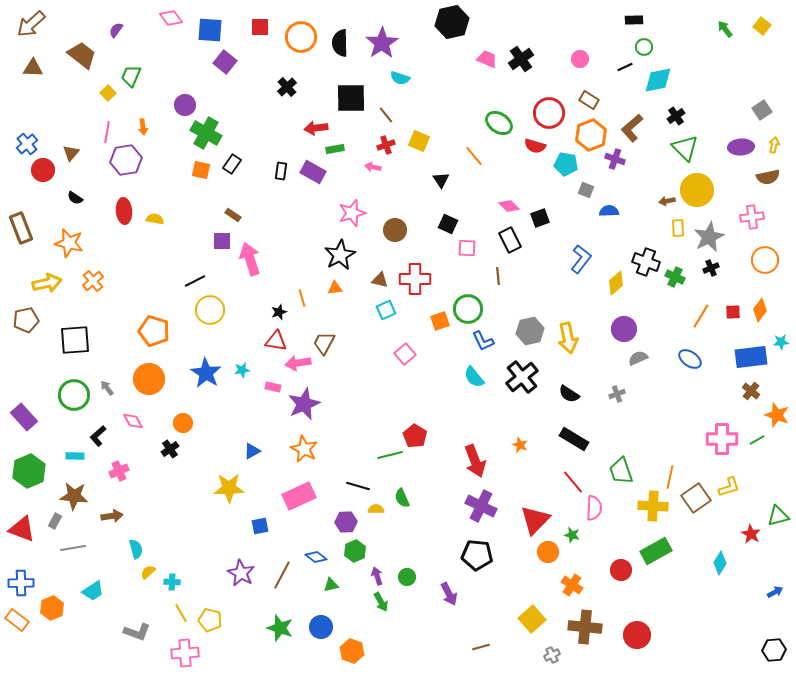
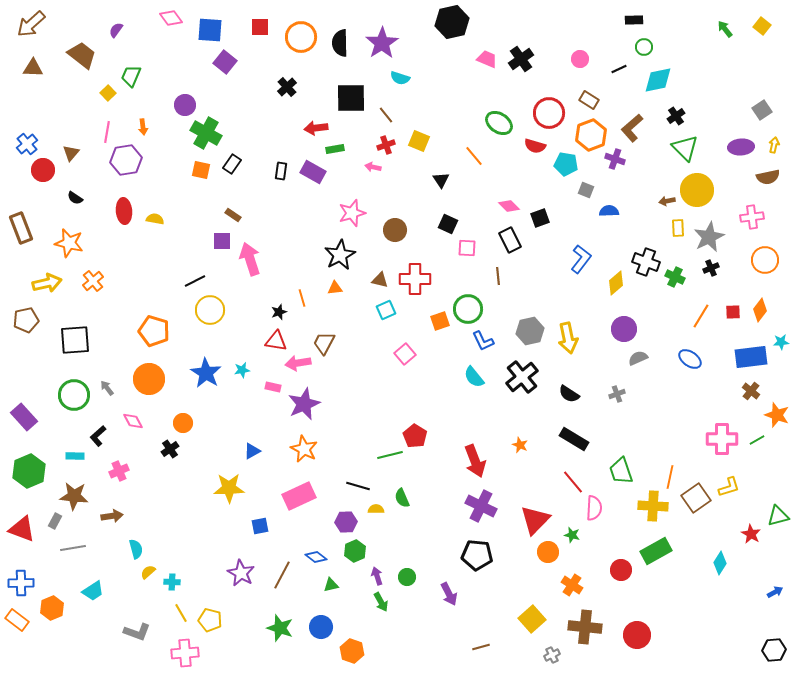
black line at (625, 67): moved 6 px left, 2 px down
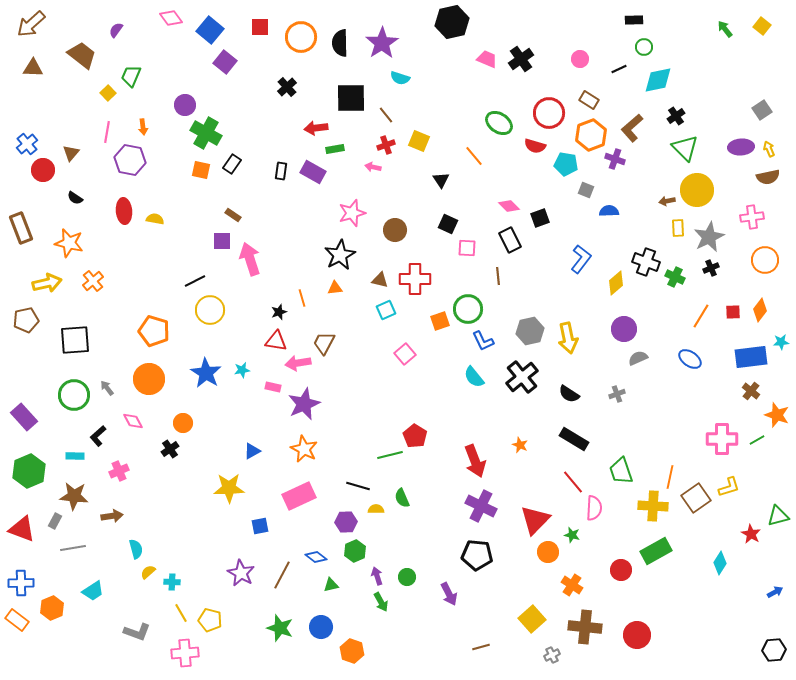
blue square at (210, 30): rotated 36 degrees clockwise
yellow arrow at (774, 145): moved 5 px left, 4 px down; rotated 35 degrees counterclockwise
purple hexagon at (126, 160): moved 4 px right; rotated 20 degrees clockwise
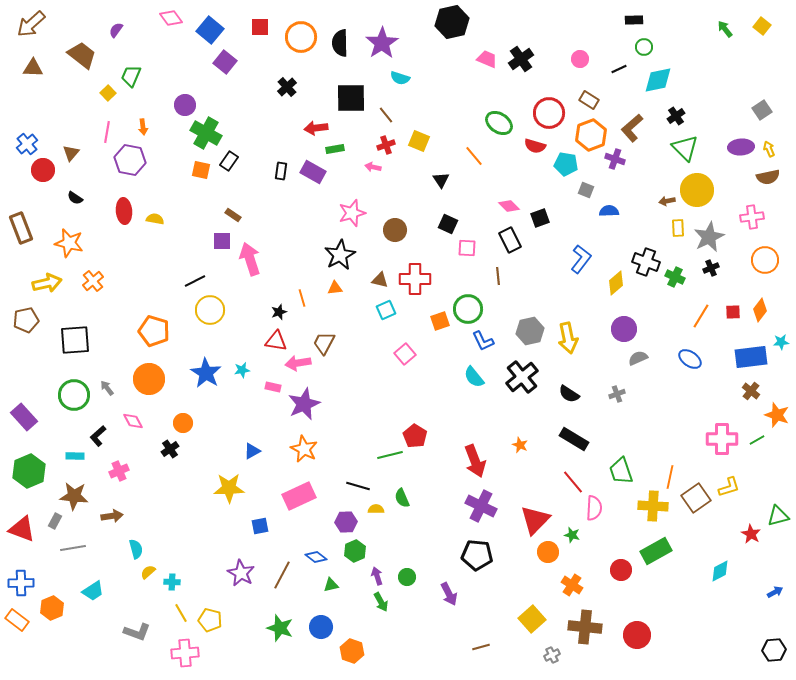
black rectangle at (232, 164): moved 3 px left, 3 px up
cyan diamond at (720, 563): moved 8 px down; rotated 30 degrees clockwise
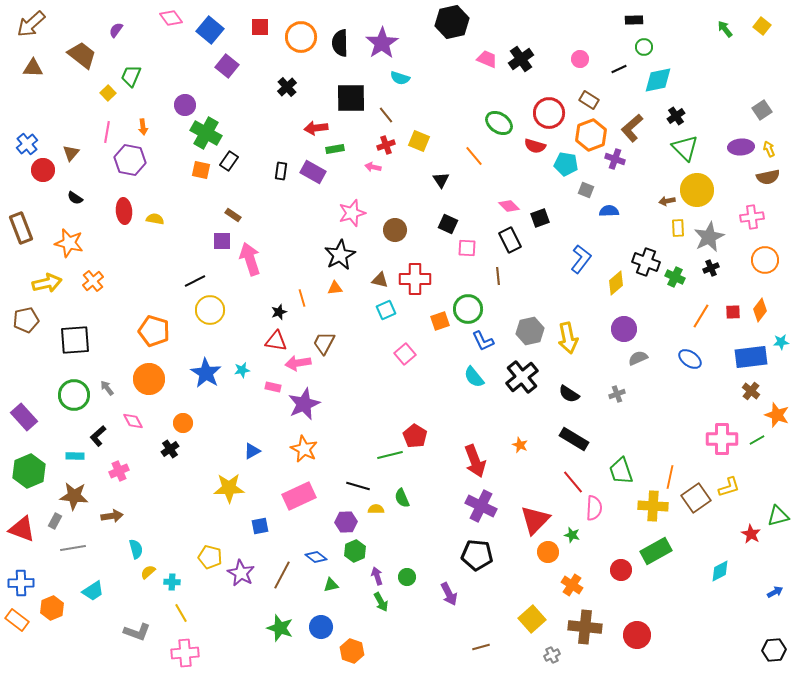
purple square at (225, 62): moved 2 px right, 4 px down
yellow pentagon at (210, 620): moved 63 px up
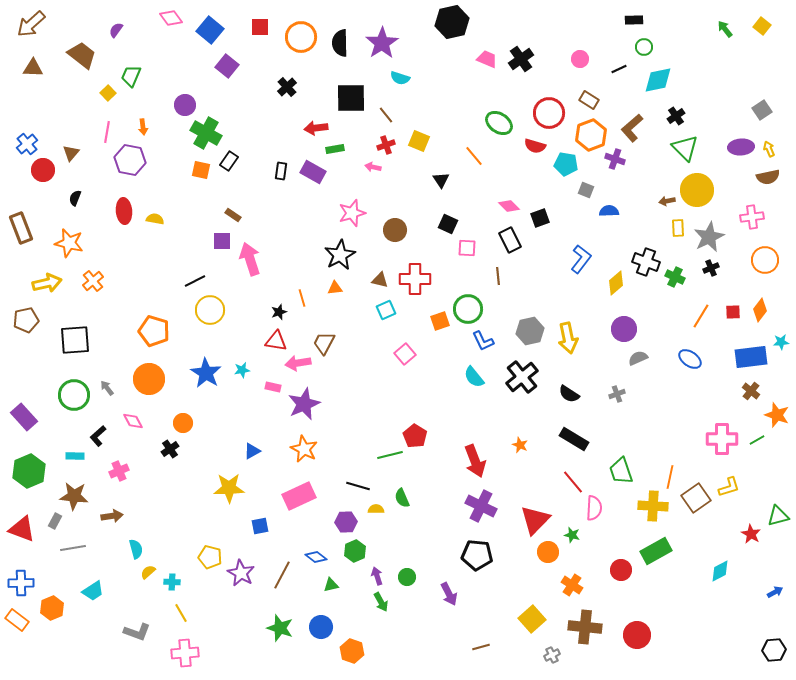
black semicircle at (75, 198): rotated 77 degrees clockwise
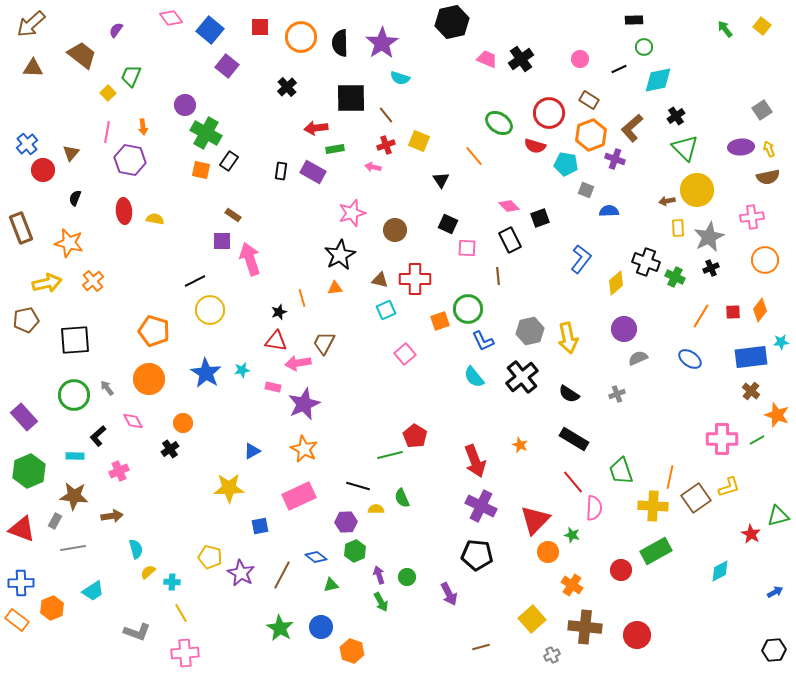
purple arrow at (377, 576): moved 2 px right, 1 px up
green star at (280, 628): rotated 12 degrees clockwise
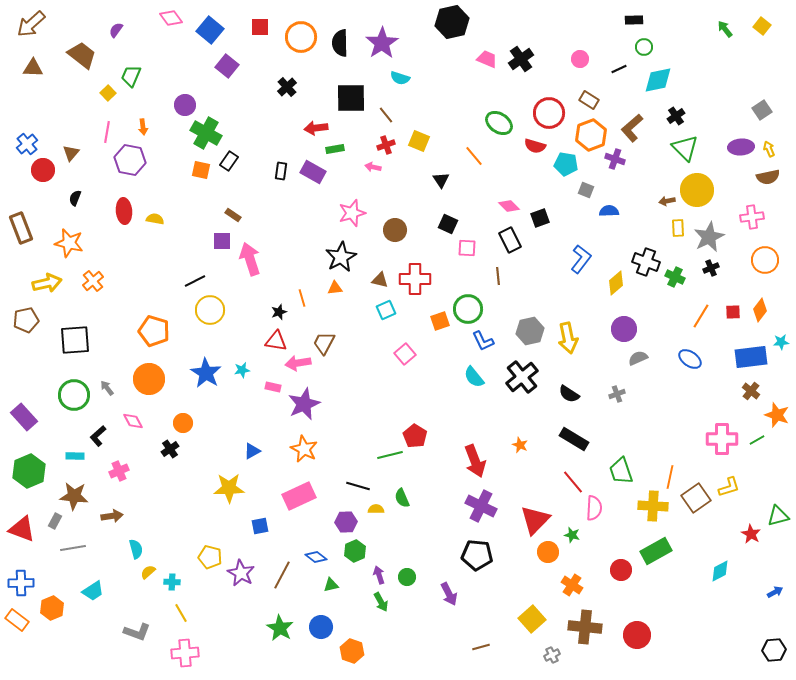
black star at (340, 255): moved 1 px right, 2 px down
